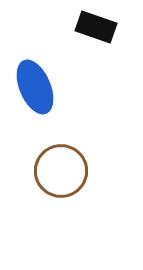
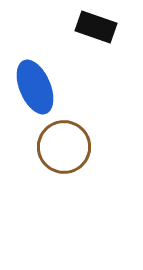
brown circle: moved 3 px right, 24 px up
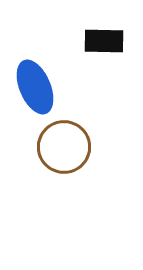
black rectangle: moved 8 px right, 14 px down; rotated 18 degrees counterclockwise
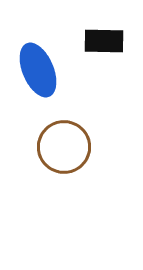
blue ellipse: moved 3 px right, 17 px up
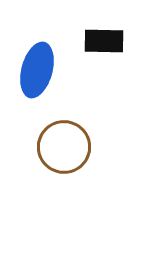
blue ellipse: moved 1 px left; rotated 38 degrees clockwise
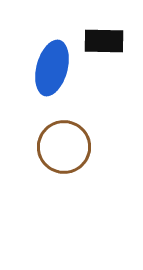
blue ellipse: moved 15 px right, 2 px up
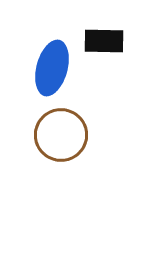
brown circle: moved 3 px left, 12 px up
